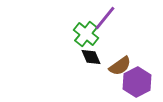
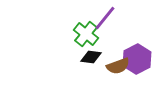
black diamond: rotated 60 degrees counterclockwise
brown semicircle: moved 2 px left; rotated 15 degrees clockwise
purple hexagon: moved 23 px up
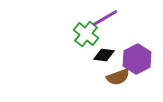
purple line: rotated 20 degrees clockwise
black diamond: moved 13 px right, 2 px up
brown semicircle: moved 11 px down
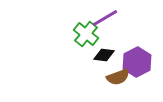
purple hexagon: moved 3 px down
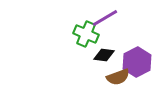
green cross: rotated 15 degrees counterclockwise
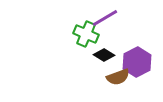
black diamond: rotated 25 degrees clockwise
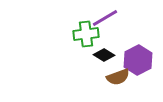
green cross: rotated 30 degrees counterclockwise
purple hexagon: moved 1 px right, 2 px up
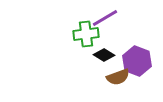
purple hexagon: moved 1 px left, 1 px down; rotated 12 degrees counterclockwise
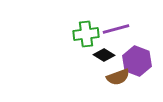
purple line: moved 11 px right, 11 px down; rotated 16 degrees clockwise
